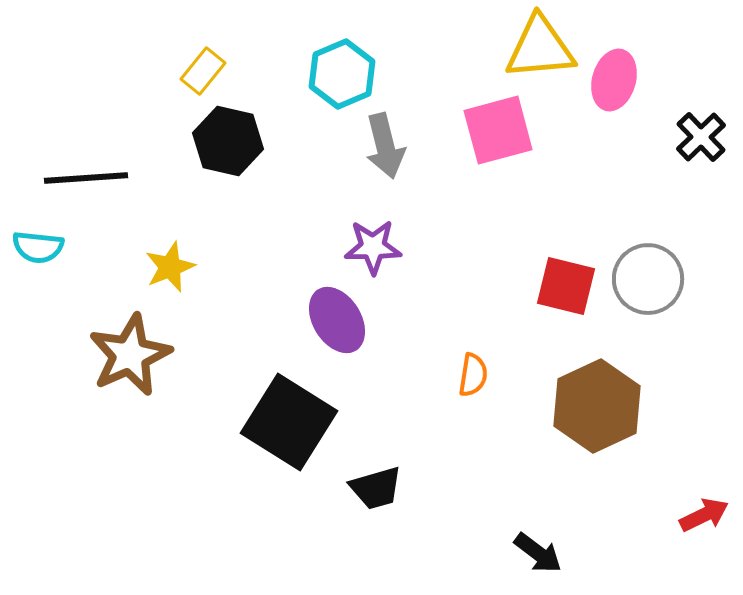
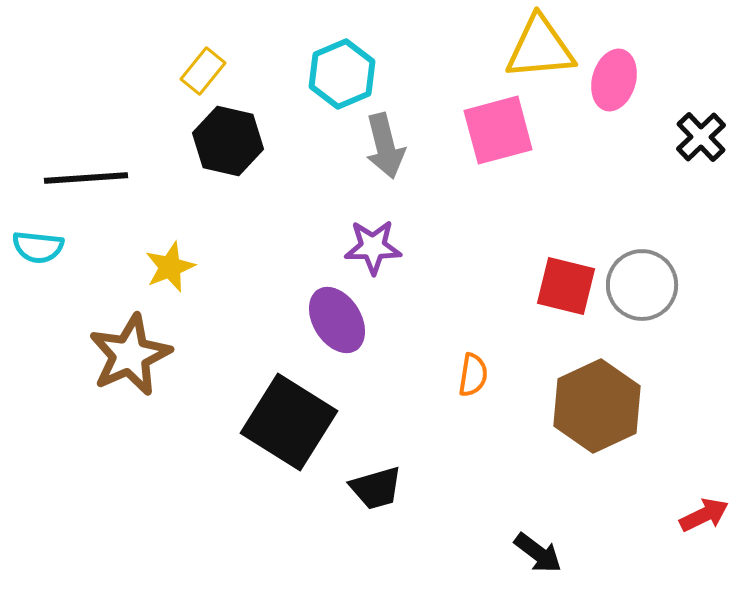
gray circle: moved 6 px left, 6 px down
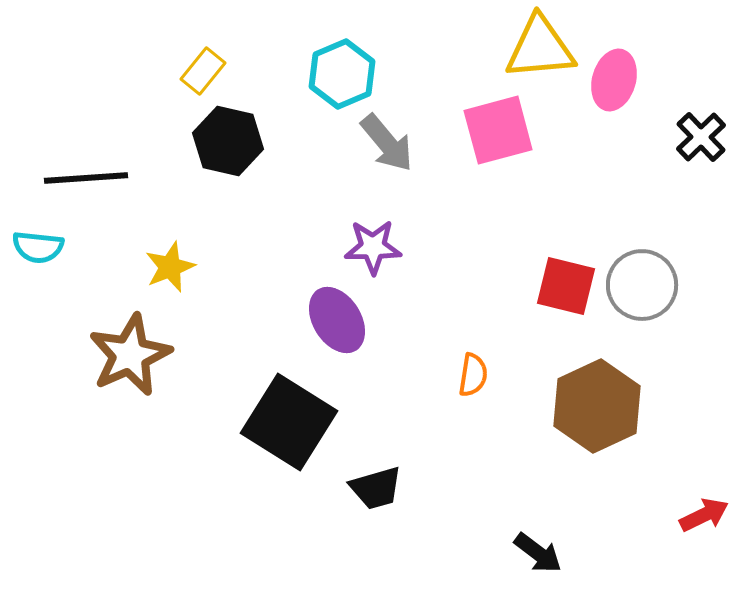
gray arrow: moved 2 px right, 3 px up; rotated 26 degrees counterclockwise
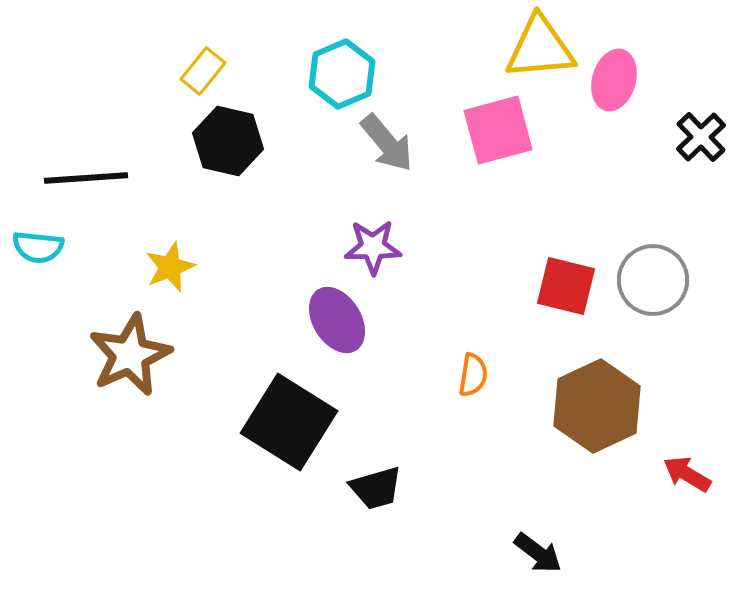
gray circle: moved 11 px right, 5 px up
red arrow: moved 17 px left, 41 px up; rotated 123 degrees counterclockwise
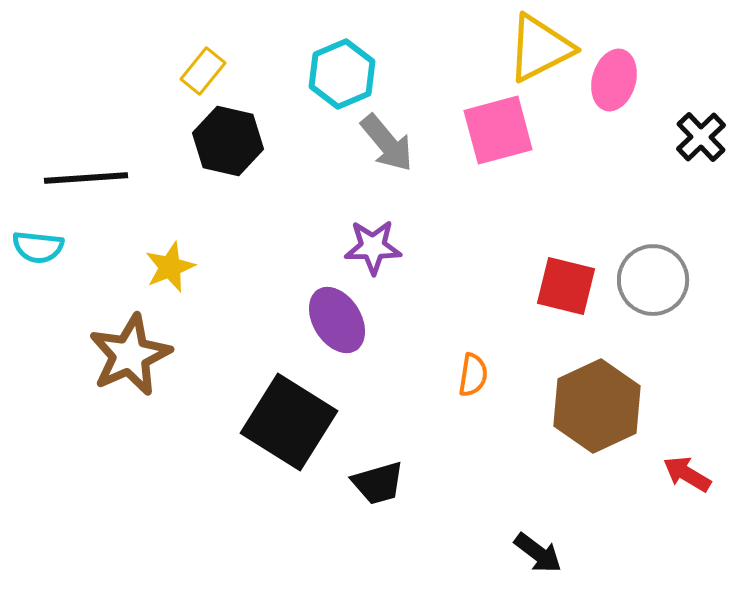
yellow triangle: rotated 22 degrees counterclockwise
black trapezoid: moved 2 px right, 5 px up
